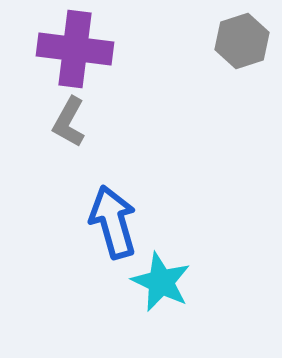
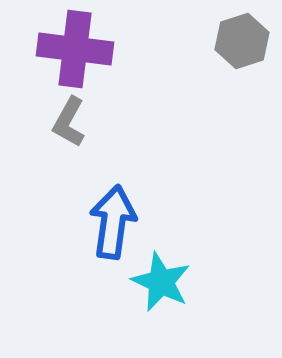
blue arrow: rotated 24 degrees clockwise
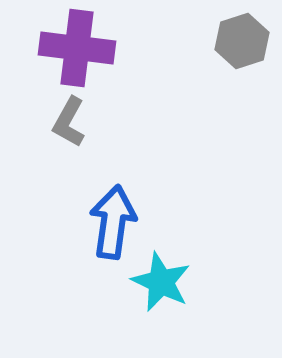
purple cross: moved 2 px right, 1 px up
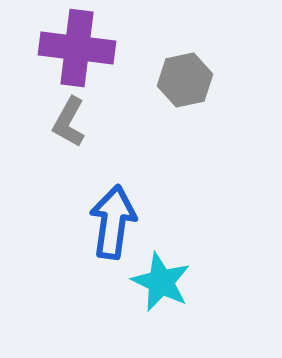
gray hexagon: moved 57 px left, 39 px down; rotated 6 degrees clockwise
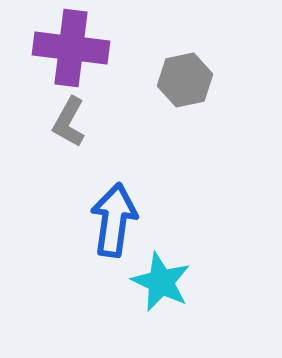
purple cross: moved 6 px left
blue arrow: moved 1 px right, 2 px up
